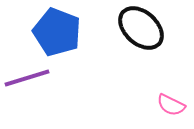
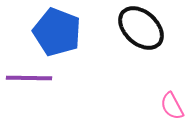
purple line: moved 2 px right; rotated 18 degrees clockwise
pink semicircle: moved 1 px right, 1 px down; rotated 36 degrees clockwise
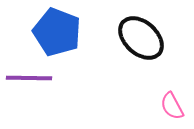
black ellipse: moved 10 px down
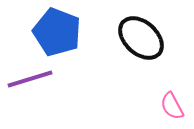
purple line: moved 1 px right, 1 px down; rotated 18 degrees counterclockwise
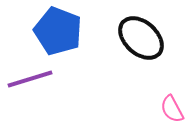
blue pentagon: moved 1 px right, 1 px up
pink semicircle: moved 3 px down
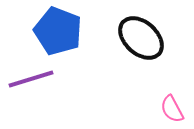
purple line: moved 1 px right
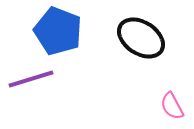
black ellipse: rotated 9 degrees counterclockwise
pink semicircle: moved 3 px up
